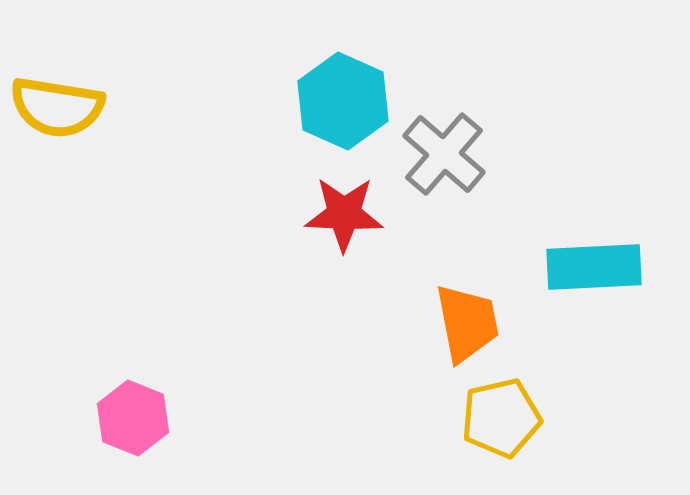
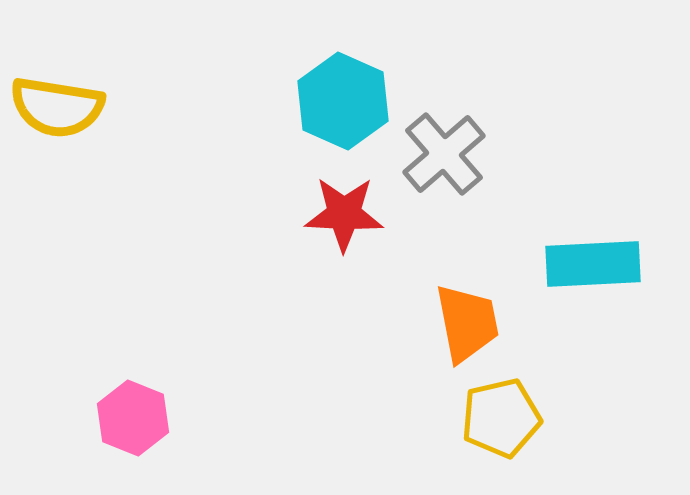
gray cross: rotated 8 degrees clockwise
cyan rectangle: moved 1 px left, 3 px up
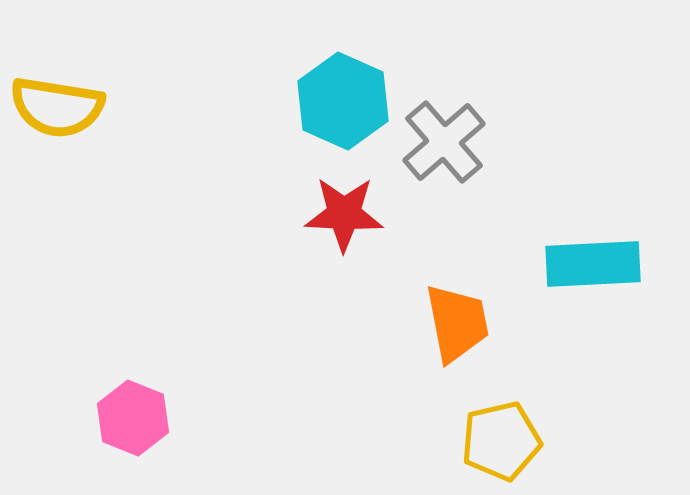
gray cross: moved 12 px up
orange trapezoid: moved 10 px left
yellow pentagon: moved 23 px down
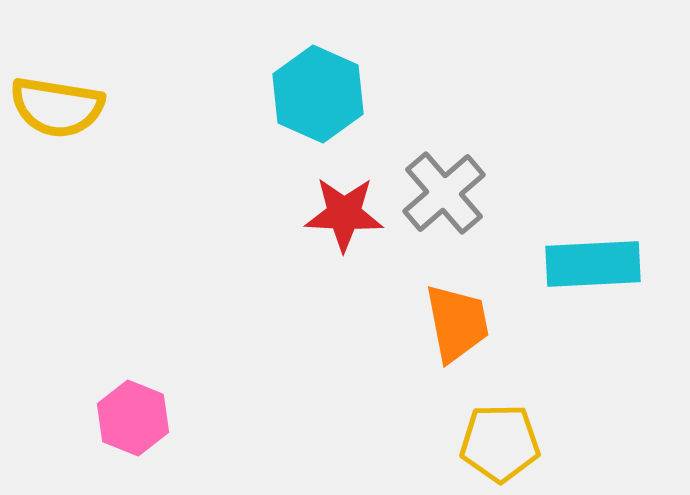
cyan hexagon: moved 25 px left, 7 px up
gray cross: moved 51 px down
yellow pentagon: moved 1 px left, 2 px down; rotated 12 degrees clockwise
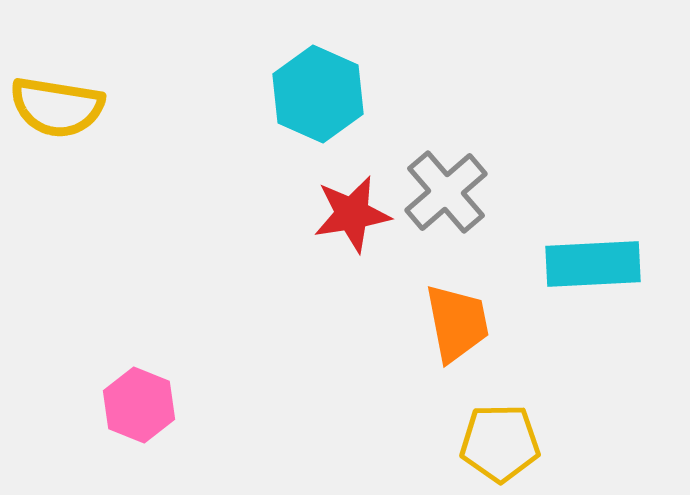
gray cross: moved 2 px right, 1 px up
red star: moved 8 px right; rotated 12 degrees counterclockwise
pink hexagon: moved 6 px right, 13 px up
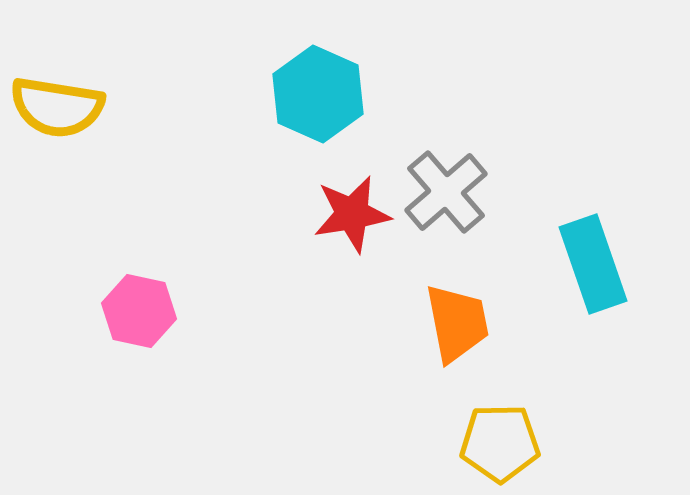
cyan rectangle: rotated 74 degrees clockwise
pink hexagon: moved 94 px up; rotated 10 degrees counterclockwise
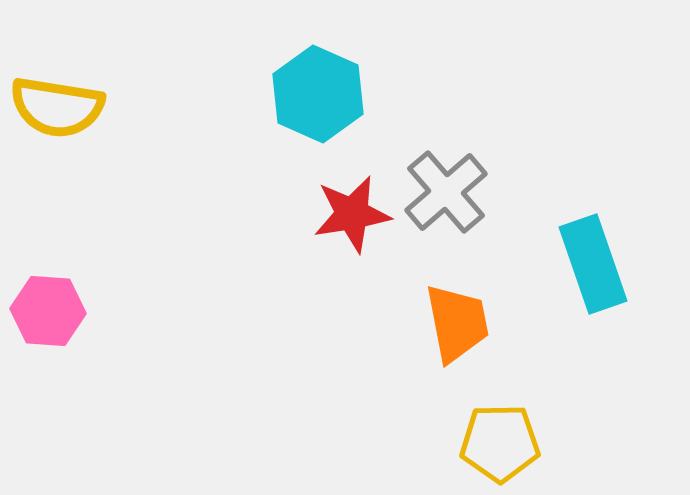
pink hexagon: moved 91 px left; rotated 8 degrees counterclockwise
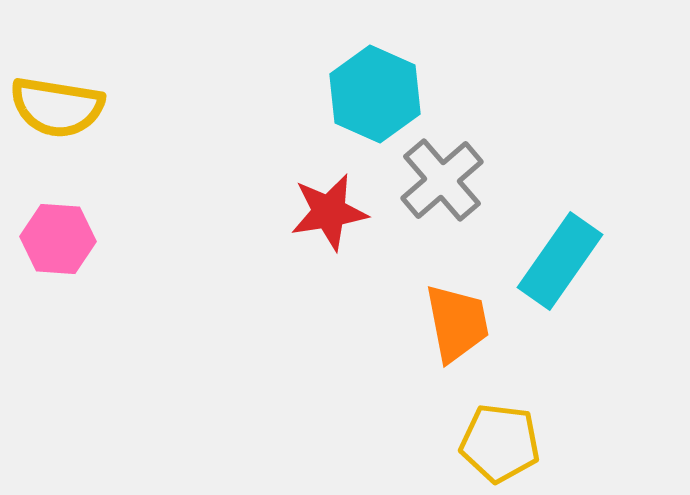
cyan hexagon: moved 57 px right
gray cross: moved 4 px left, 12 px up
red star: moved 23 px left, 2 px up
cyan rectangle: moved 33 px left, 3 px up; rotated 54 degrees clockwise
pink hexagon: moved 10 px right, 72 px up
yellow pentagon: rotated 8 degrees clockwise
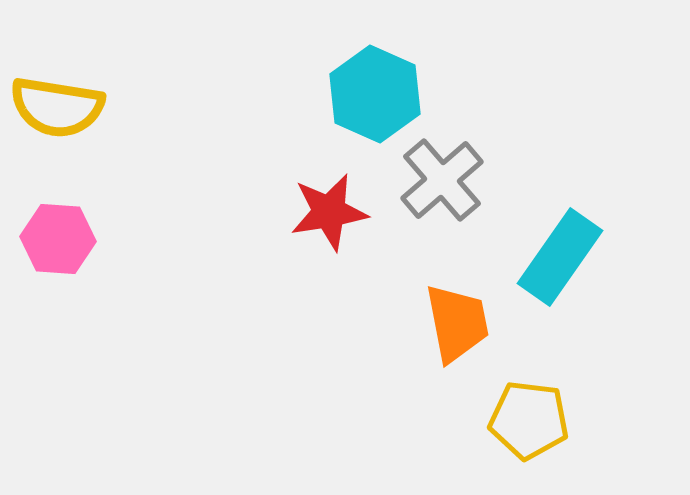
cyan rectangle: moved 4 px up
yellow pentagon: moved 29 px right, 23 px up
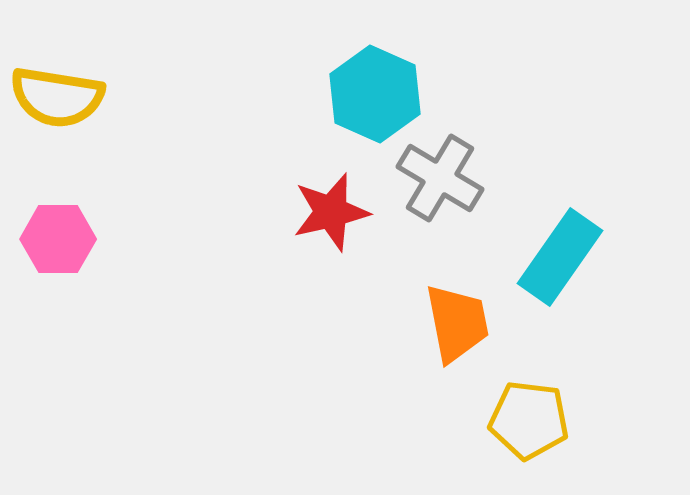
yellow semicircle: moved 10 px up
gray cross: moved 2 px left, 2 px up; rotated 18 degrees counterclockwise
red star: moved 2 px right; rotated 4 degrees counterclockwise
pink hexagon: rotated 4 degrees counterclockwise
